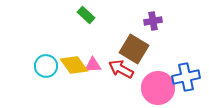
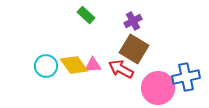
purple cross: moved 20 px left; rotated 18 degrees counterclockwise
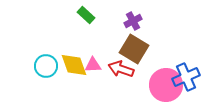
yellow diamond: rotated 16 degrees clockwise
red arrow: rotated 10 degrees counterclockwise
blue cross: rotated 12 degrees counterclockwise
pink circle: moved 8 px right, 3 px up
